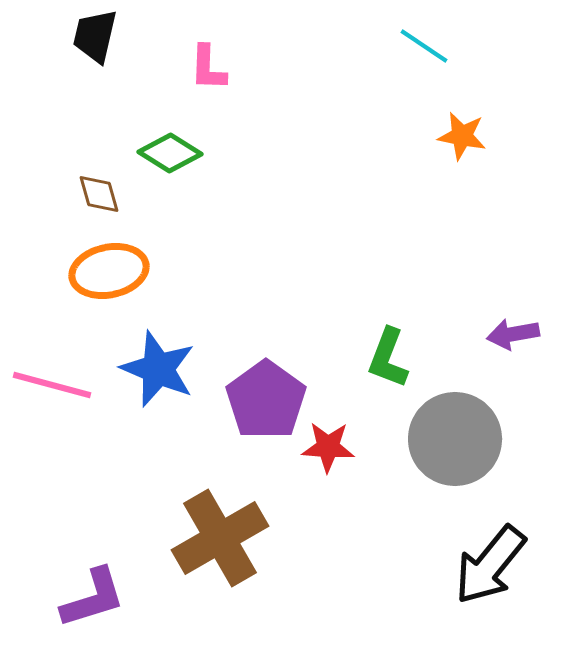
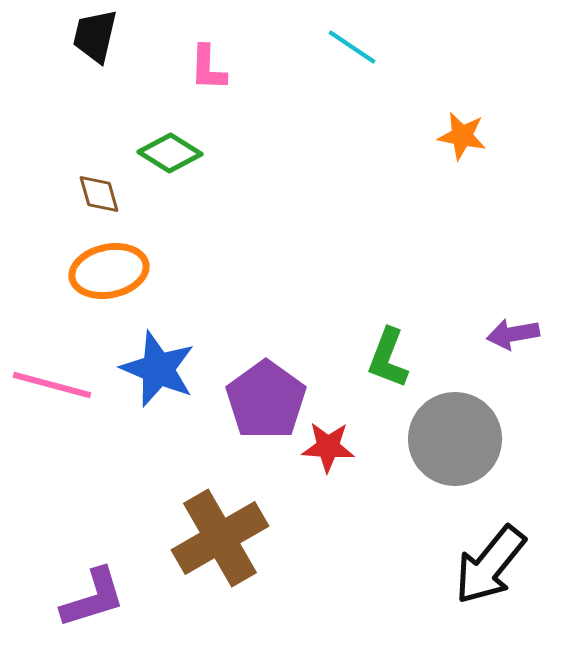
cyan line: moved 72 px left, 1 px down
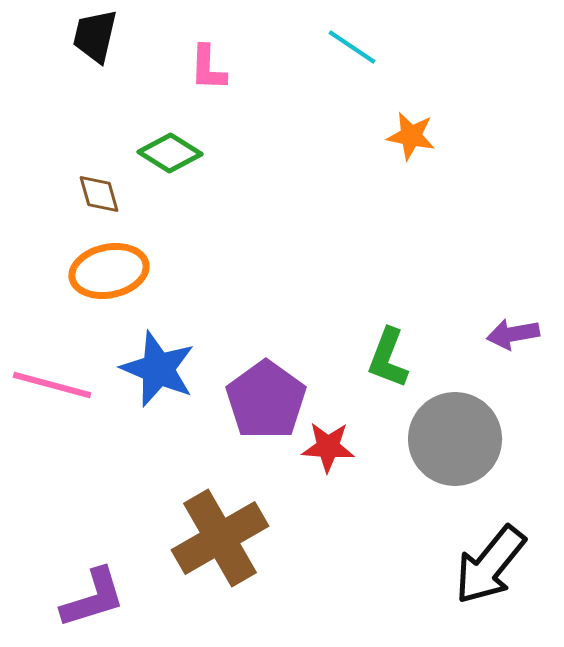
orange star: moved 51 px left
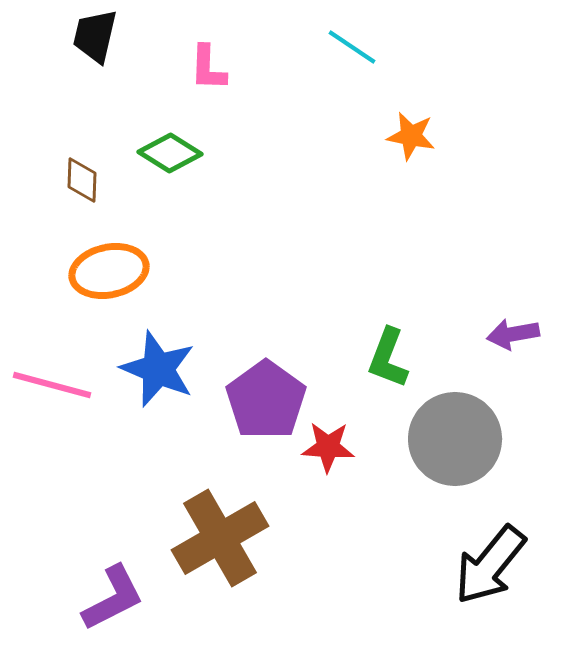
brown diamond: moved 17 px left, 14 px up; rotated 18 degrees clockwise
purple L-shape: moved 20 px right; rotated 10 degrees counterclockwise
